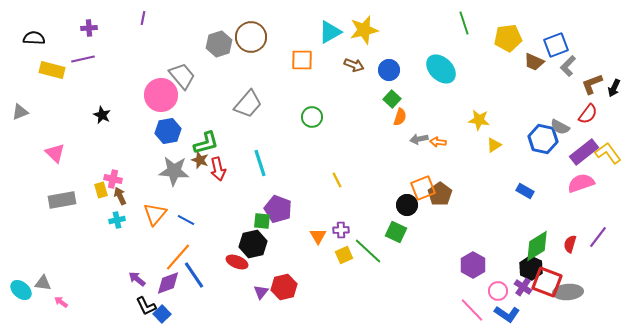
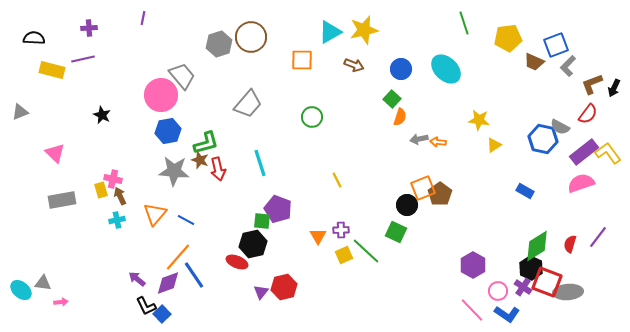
cyan ellipse at (441, 69): moved 5 px right
blue circle at (389, 70): moved 12 px right, 1 px up
green line at (368, 251): moved 2 px left
pink arrow at (61, 302): rotated 136 degrees clockwise
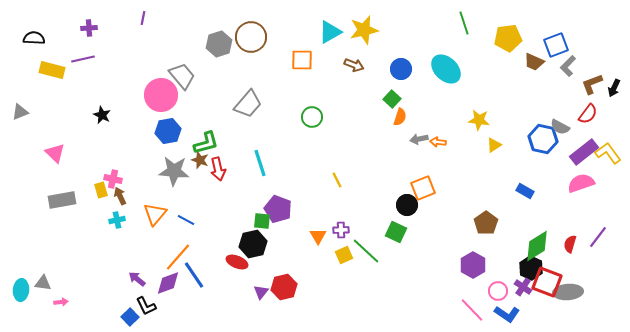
brown pentagon at (440, 194): moved 46 px right, 29 px down
cyan ellipse at (21, 290): rotated 55 degrees clockwise
blue square at (162, 314): moved 32 px left, 3 px down
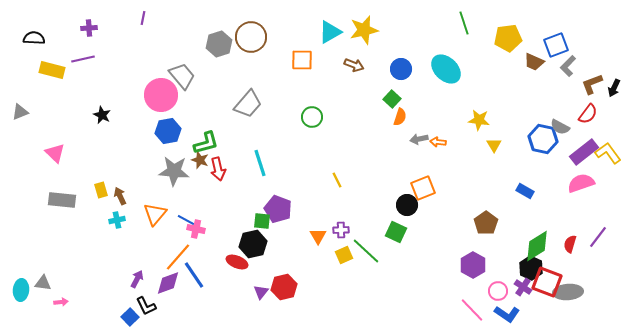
yellow triangle at (494, 145): rotated 28 degrees counterclockwise
pink cross at (113, 179): moved 83 px right, 50 px down
gray rectangle at (62, 200): rotated 16 degrees clockwise
purple arrow at (137, 279): rotated 78 degrees clockwise
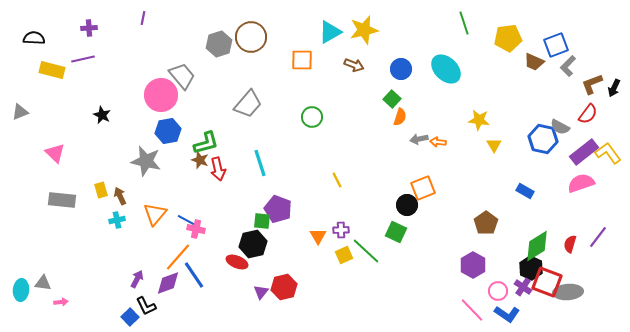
gray star at (174, 171): moved 28 px left, 10 px up; rotated 8 degrees clockwise
